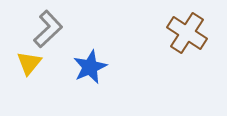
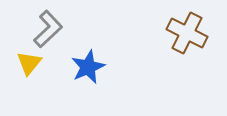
brown cross: rotated 6 degrees counterclockwise
blue star: moved 2 px left
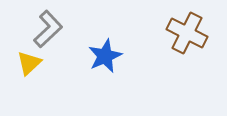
yellow triangle: rotated 8 degrees clockwise
blue star: moved 17 px right, 11 px up
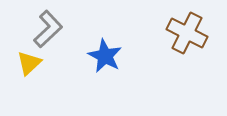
blue star: rotated 20 degrees counterclockwise
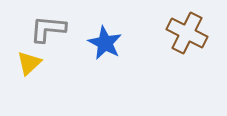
gray L-shape: rotated 132 degrees counterclockwise
blue star: moved 13 px up
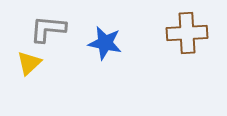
brown cross: rotated 30 degrees counterclockwise
blue star: rotated 16 degrees counterclockwise
